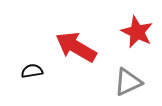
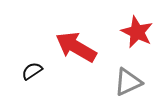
black semicircle: rotated 25 degrees counterclockwise
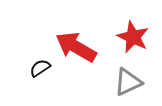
red star: moved 4 px left, 5 px down
black semicircle: moved 8 px right, 3 px up
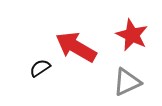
red star: moved 1 px left, 2 px up
gray triangle: moved 1 px left
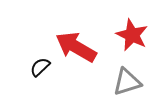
black semicircle: moved 1 px up; rotated 10 degrees counterclockwise
gray triangle: rotated 8 degrees clockwise
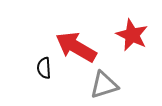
black semicircle: moved 4 px right, 1 px down; rotated 50 degrees counterclockwise
gray triangle: moved 23 px left, 3 px down
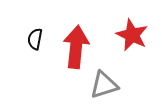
red arrow: rotated 66 degrees clockwise
black semicircle: moved 9 px left, 29 px up; rotated 15 degrees clockwise
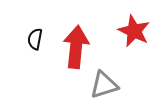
red star: moved 2 px right, 4 px up
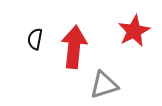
red star: rotated 20 degrees clockwise
red arrow: moved 2 px left
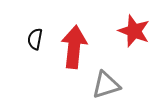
red star: rotated 24 degrees counterclockwise
gray triangle: moved 2 px right
